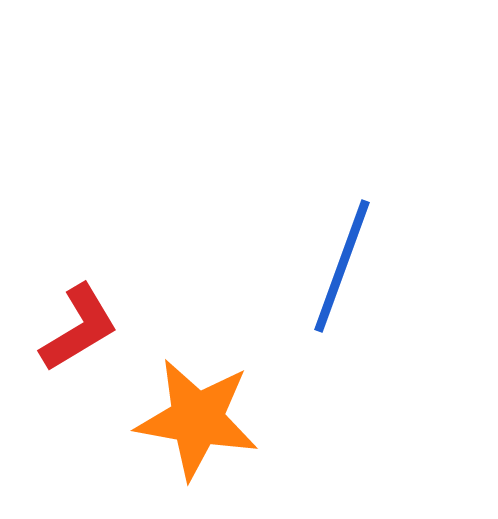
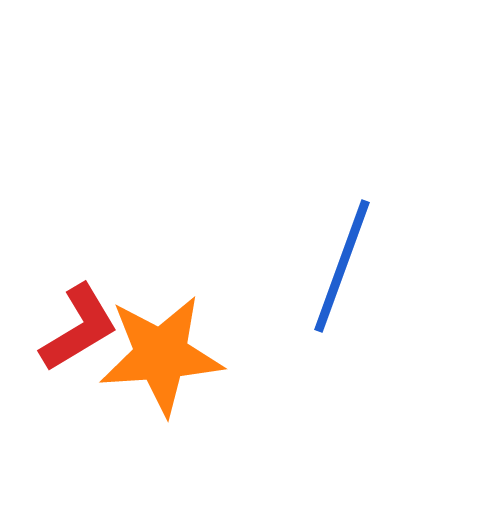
orange star: moved 36 px left, 64 px up; rotated 14 degrees counterclockwise
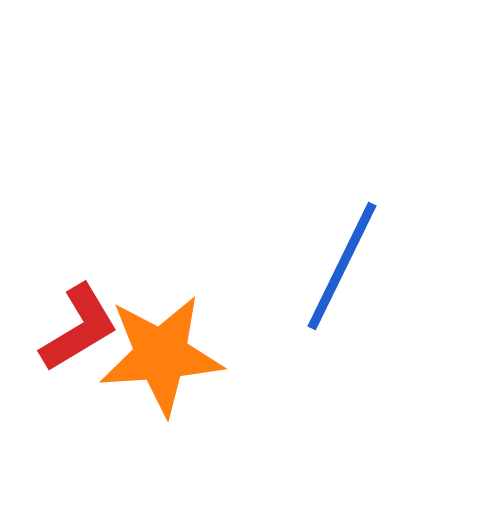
blue line: rotated 6 degrees clockwise
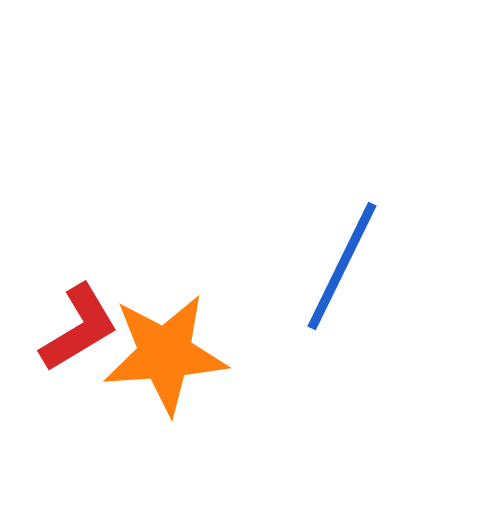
orange star: moved 4 px right, 1 px up
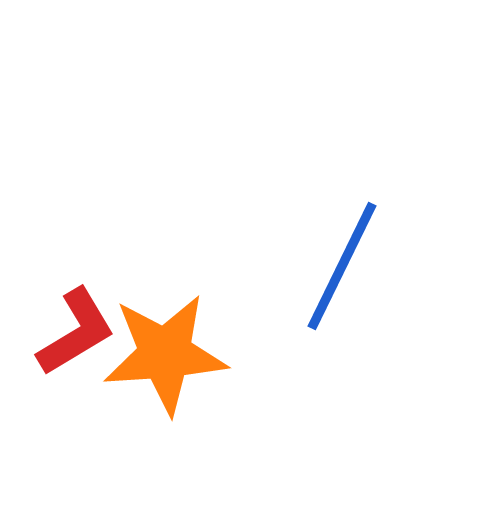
red L-shape: moved 3 px left, 4 px down
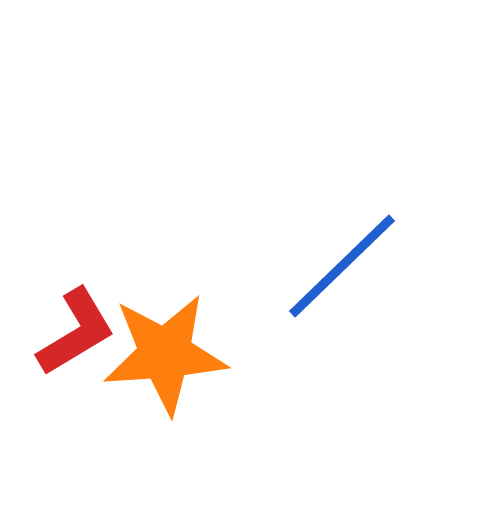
blue line: rotated 20 degrees clockwise
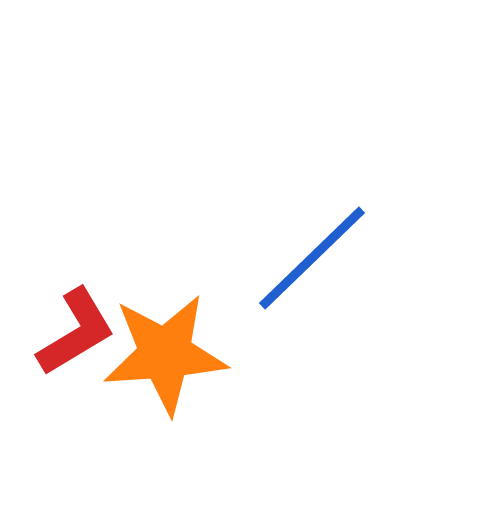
blue line: moved 30 px left, 8 px up
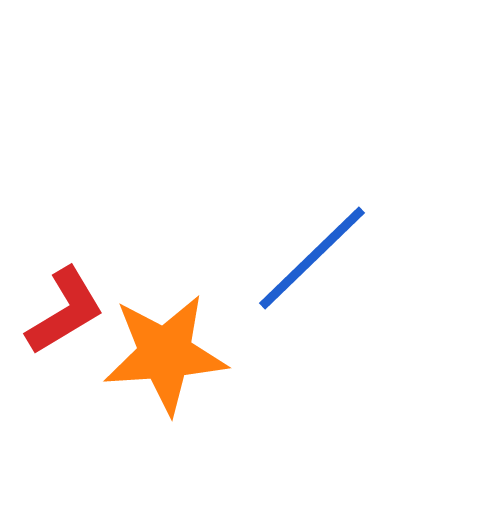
red L-shape: moved 11 px left, 21 px up
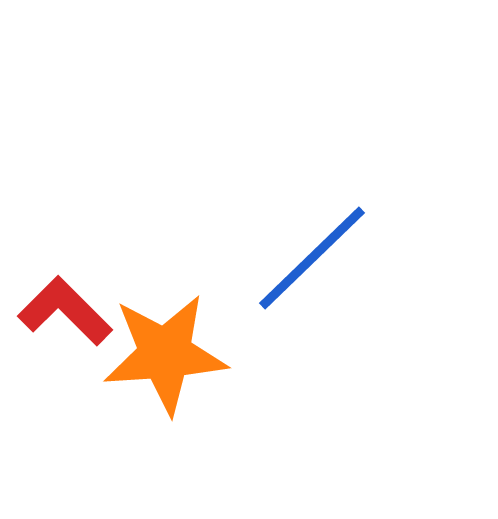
red L-shape: rotated 104 degrees counterclockwise
